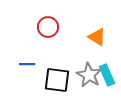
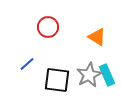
blue line: rotated 42 degrees counterclockwise
gray star: rotated 15 degrees clockwise
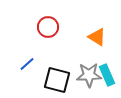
gray star: rotated 25 degrees clockwise
black square: rotated 8 degrees clockwise
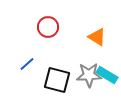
cyan rectangle: rotated 35 degrees counterclockwise
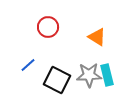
blue line: moved 1 px right, 1 px down
cyan rectangle: rotated 45 degrees clockwise
black square: rotated 12 degrees clockwise
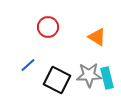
cyan rectangle: moved 3 px down
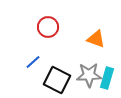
orange triangle: moved 1 px left, 2 px down; rotated 12 degrees counterclockwise
blue line: moved 5 px right, 3 px up
cyan rectangle: rotated 30 degrees clockwise
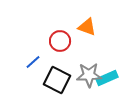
red circle: moved 12 px right, 14 px down
orange triangle: moved 9 px left, 12 px up
cyan rectangle: rotated 50 degrees clockwise
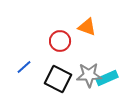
blue line: moved 9 px left, 5 px down
black square: moved 1 px right, 1 px up
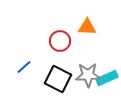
orange triangle: rotated 18 degrees counterclockwise
gray star: moved 1 px left
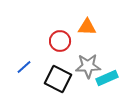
gray star: moved 9 px up
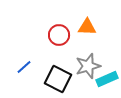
red circle: moved 1 px left, 6 px up
gray star: rotated 15 degrees counterclockwise
cyan rectangle: moved 1 px down
